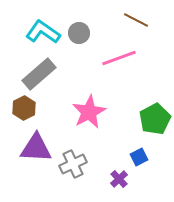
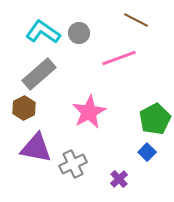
purple triangle: rotated 8 degrees clockwise
blue square: moved 8 px right, 5 px up; rotated 18 degrees counterclockwise
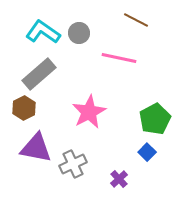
pink line: rotated 32 degrees clockwise
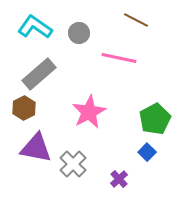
cyan L-shape: moved 8 px left, 5 px up
gray cross: rotated 20 degrees counterclockwise
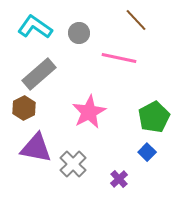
brown line: rotated 20 degrees clockwise
green pentagon: moved 1 px left, 2 px up
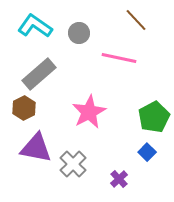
cyan L-shape: moved 1 px up
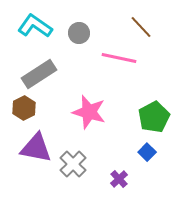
brown line: moved 5 px right, 7 px down
gray rectangle: rotated 8 degrees clockwise
pink star: rotated 28 degrees counterclockwise
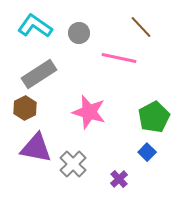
brown hexagon: moved 1 px right
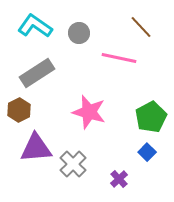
gray rectangle: moved 2 px left, 1 px up
brown hexagon: moved 6 px left, 2 px down
green pentagon: moved 3 px left
purple triangle: rotated 16 degrees counterclockwise
